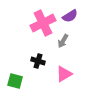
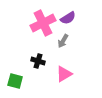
purple semicircle: moved 2 px left, 2 px down
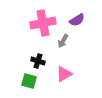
purple semicircle: moved 9 px right, 2 px down
pink cross: rotated 15 degrees clockwise
green square: moved 14 px right
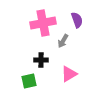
purple semicircle: rotated 77 degrees counterclockwise
black cross: moved 3 px right, 1 px up; rotated 16 degrees counterclockwise
pink triangle: moved 5 px right
green square: rotated 28 degrees counterclockwise
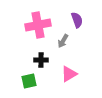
pink cross: moved 5 px left, 2 px down
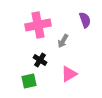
purple semicircle: moved 8 px right
black cross: moved 1 px left; rotated 32 degrees clockwise
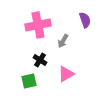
pink triangle: moved 3 px left
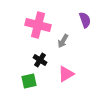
pink cross: rotated 25 degrees clockwise
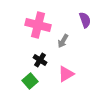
green square: moved 1 px right; rotated 28 degrees counterclockwise
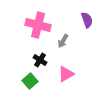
purple semicircle: moved 2 px right
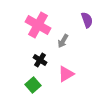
pink cross: rotated 15 degrees clockwise
green square: moved 3 px right, 4 px down
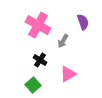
purple semicircle: moved 4 px left, 2 px down
pink triangle: moved 2 px right
